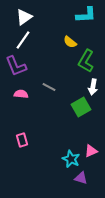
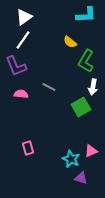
pink rectangle: moved 6 px right, 8 px down
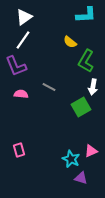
pink rectangle: moved 9 px left, 2 px down
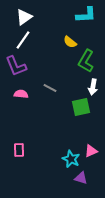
gray line: moved 1 px right, 1 px down
green square: rotated 18 degrees clockwise
pink rectangle: rotated 16 degrees clockwise
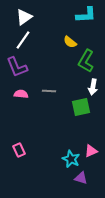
purple L-shape: moved 1 px right, 1 px down
gray line: moved 1 px left, 3 px down; rotated 24 degrees counterclockwise
pink rectangle: rotated 24 degrees counterclockwise
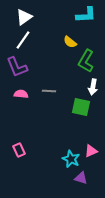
green square: rotated 24 degrees clockwise
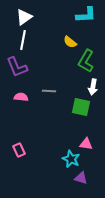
white line: rotated 24 degrees counterclockwise
pink semicircle: moved 3 px down
pink triangle: moved 5 px left, 7 px up; rotated 32 degrees clockwise
